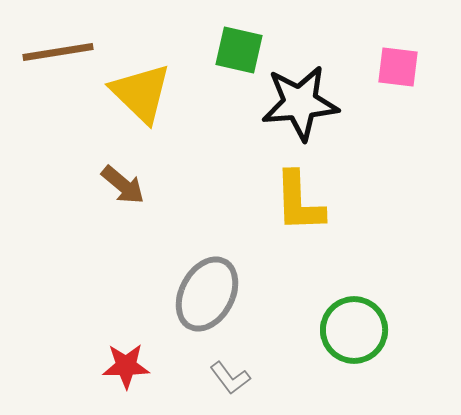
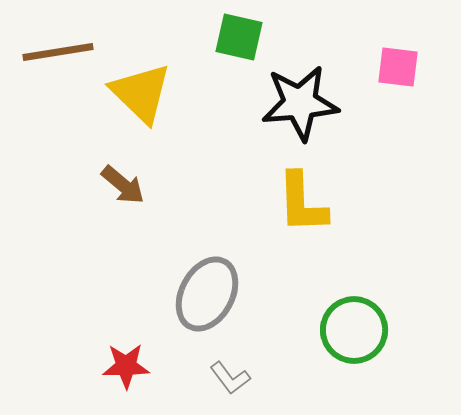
green square: moved 13 px up
yellow L-shape: moved 3 px right, 1 px down
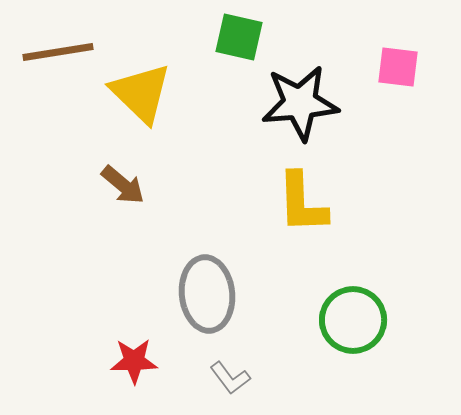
gray ellipse: rotated 34 degrees counterclockwise
green circle: moved 1 px left, 10 px up
red star: moved 8 px right, 5 px up
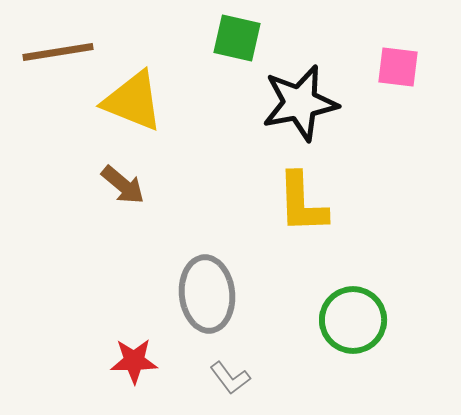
green square: moved 2 px left, 1 px down
yellow triangle: moved 8 px left, 8 px down; rotated 22 degrees counterclockwise
black star: rotated 6 degrees counterclockwise
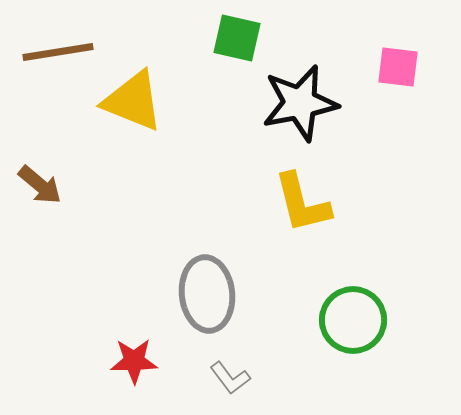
brown arrow: moved 83 px left
yellow L-shape: rotated 12 degrees counterclockwise
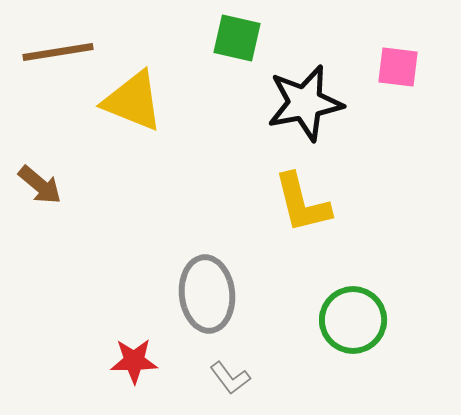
black star: moved 5 px right
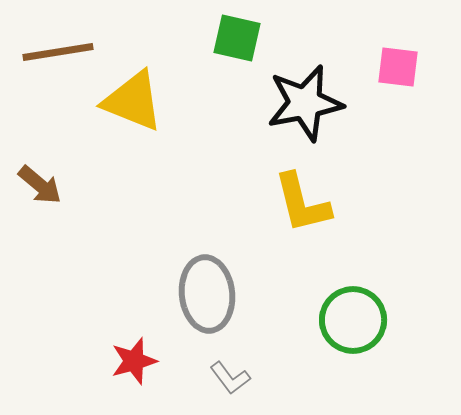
red star: rotated 15 degrees counterclockwise
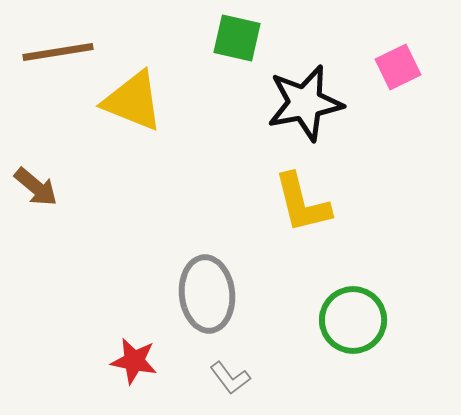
pink square: rotated 33 degrees counterclockwise
brown arrow: moved 4 px left, 2 px down
red star: rotated 27 degrees clockwise
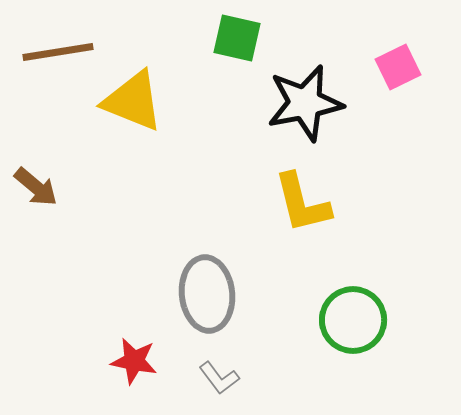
gray L-shape: moved 11 px left
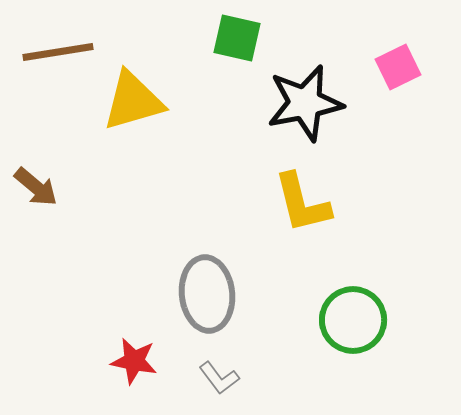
yellow triangle: rotated 38 degrees counterclockwise
